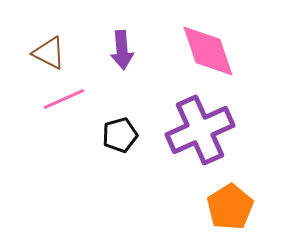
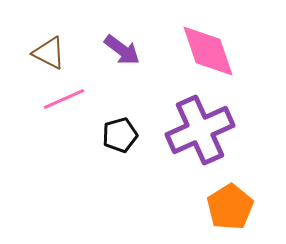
purple arrow: rotated 48 degrees counterclockwise
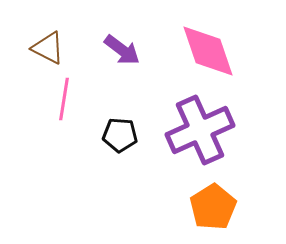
brown triangle: moved 1 px left, 5 px up
pink line: rotated 57 degrees counterclockwise
black pentagon: rotated 20 degrees clockwise
orange pentagon: moved 17 px left
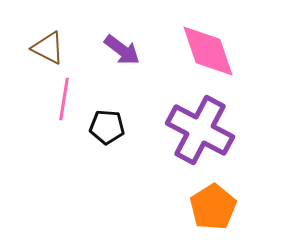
purple cross: rotated 38 degrees counterclockwise
black pentagon: moved 13 px left, 8 px up
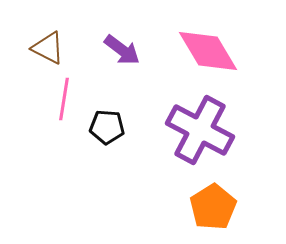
pink diamond: rotated 12 degrees counterclockwise
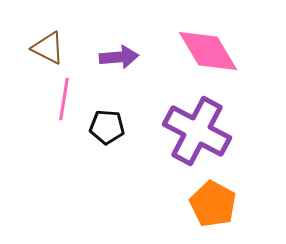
purple arrow: moved 3 px left, 7 px down; rotated 42 degrees counterclockwise
purple cross: moved 3 px left, 1 px down
orange pentagon: moved 3 px up; rotated 12 degrees counterclockwise
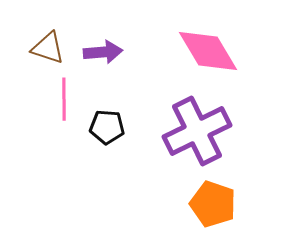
brown triangle: rotated 9 degrees counterclockwise
purple arrow: moved 16 px left, 5 px up
pink line: rotated 9 degrees counterclockwise
purple cross: rotated 36 degrees clockwise
orange pentagon: rotated 9 degrees counterclockwise
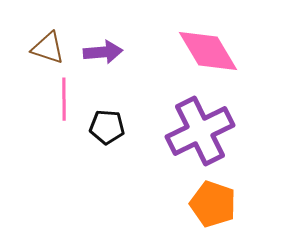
purple cross: moved 3 px right
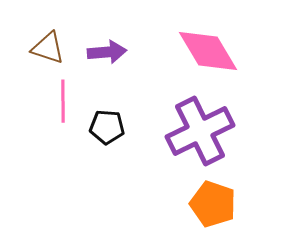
purple arrow: moved 4 px right
pink line: moved 1 px left, 2 px down
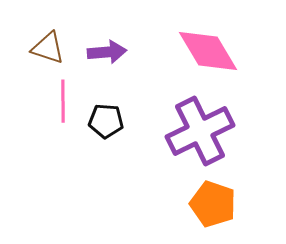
black pentagon: moved 1 px left, 6 px up
